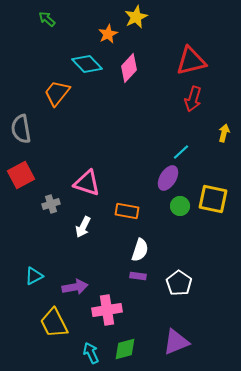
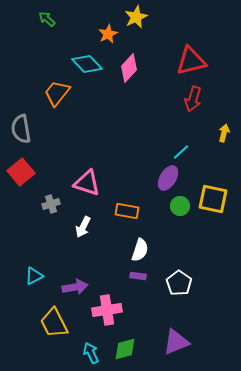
red square: moved 3 px up; rotated 12 degrees counterclockwise
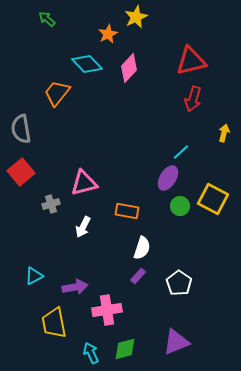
pink triangle: moved 3 px left; rotated 32 degrees counterclockwise
yellow square: rotated 16 degrees clockwise
white semicircle: moved 2 px right, 2 px up
purple rectangle: rotated 56 degrees counterclockwise
yellow trapezoid: rotated 16 degrees clockwise
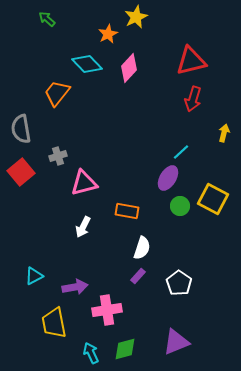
gray cross: moved 7 px right, 48 px up
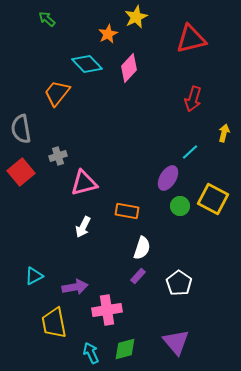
red triangle: moved 22 px up
cyan line: moved 9 px right
purple triangle: rotated 48 degrees counterclockwise
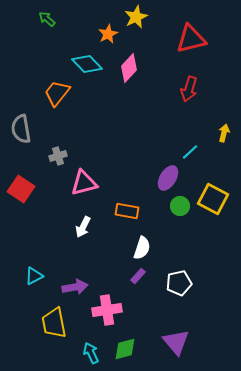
red arrow: moved 4 px left, 10 px up
red square: moved 17 px down; rotated 16 degrees counterclockwise
white pentagon: rotated 25 degrees clockwise
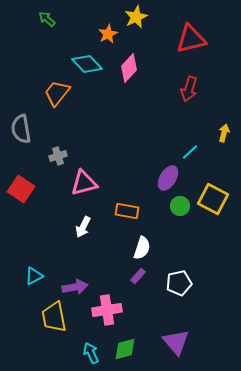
yellow trapezoid: moved 6 px up
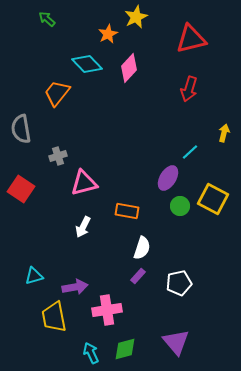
cyan triangle: rotated 12 degrees clockwise
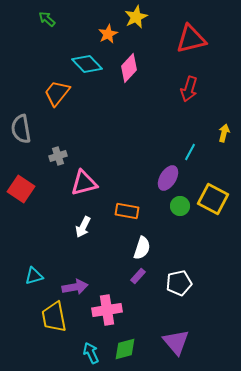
cyan line: rotated 18 degrees counterclockwise
